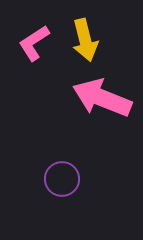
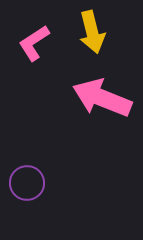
yellow arrow: moved 7 px right, 8 px up
purple circle: moved 35 px left, 4 px down
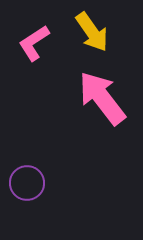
yellow arrow: rotated 21 degrees counterclockwise
pink arrow: rotated 30 degrees clockwise
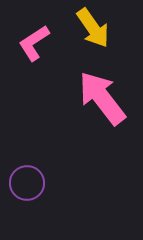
yellow arrow: moved 1 px right, 4 px up
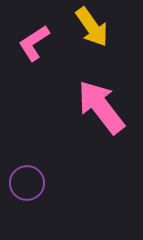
yellow arrow: moved 1 px left, 1 px up
pink arrow: moved 1 px left, 9 px down
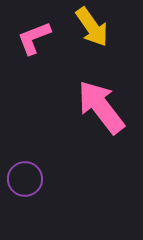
pink L-shape: moved 5 px up; rotated 12 degrees clockwise
purple circle: moved 2 px left, 4 px up
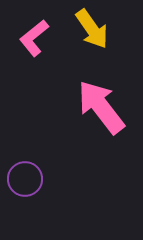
yellow arrow: moved 2 px down
pink L-shape: rotated 18 degrees counterclockwise
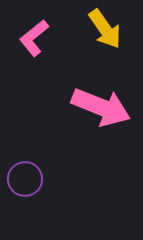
yellow arrow: moved 13 px right
pink arrow: rotated 150 degrees clockwise
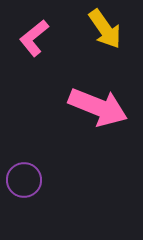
pink arrow: moved 3 px left
purple circle: moved 1 px left, 1 px down
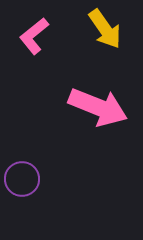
pink L-shape: moved 2 px up
purple circle: moved 2 px left, 1 px up
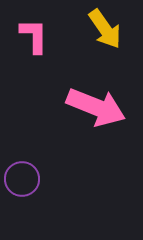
pink L-shape: rotated 129 degrees clockwise
pink arrow: moved 2 px left
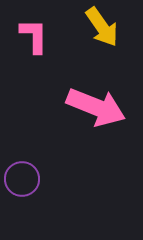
yellow arrow: moved 3 px left, 2 px up
